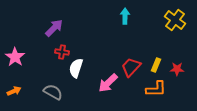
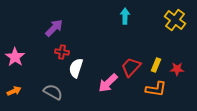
orange L-shape: rotated 10 degrees clockwise
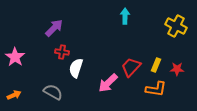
yellow cross: moved 1 px right, 6 px down; rotated 10 degrees counterclockwise
orange arrow: moved 4 px down
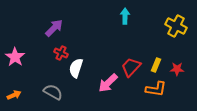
red cross: moved 1 px left, 1 px down; rotated 16 degrees clockwise
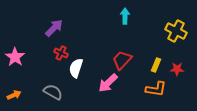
yellow cross: moved 5 px down
red trapezoid: moved 9 px left, 7 px up
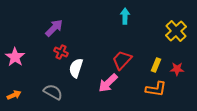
yellow cross: rotated 20 degrees clockwise
red cross: moved 1 px up
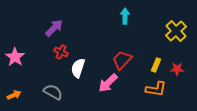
white semicircle: moved 2 px right
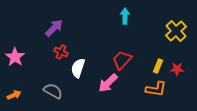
yellow rectangle: moved 2 px right, 1 px down
gray semicircle: moved 1 px up
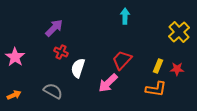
yellow cross: moved 3 px right, 1 px down
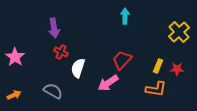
purple arrow: rotated 126 degrees clockwise
pink arrow: rotated 10 degrees clockwise
